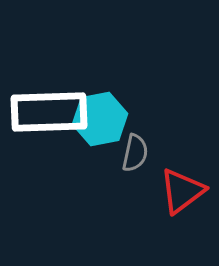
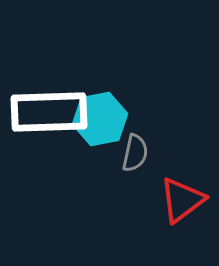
red triangle: moved 9 px down
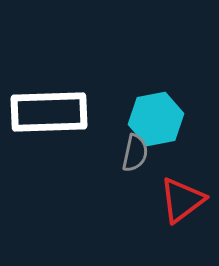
cyan hexagon: moved 56 px right
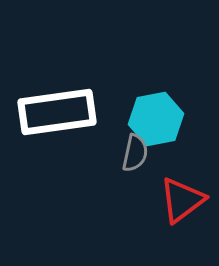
white rectangle: moved 8 px right; rotated 6 degrees counterclockwise
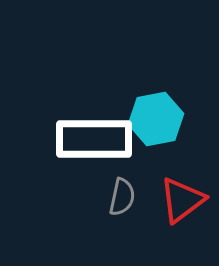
white rectangle: moved 37 px right, 27 px down; rotated 8 degrees clockwise
gray semicircle: moved 13 px left, 44 px down
